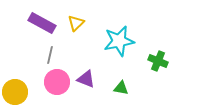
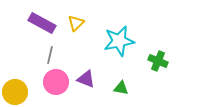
pink circle: moved 1 px left
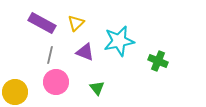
purple triangle: moved 1 px left, 27 px up
green triangle: moved 24 px left; rotated 42 degrees clockwise
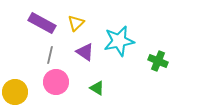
purple triangle: rotated 12 degrees clockwise
green triangle: rotated 21 degrees counterclockwise
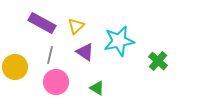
yellow triangle: moved 3 px down
green cross: rotated 18 degrees clockwise
yellow circle: moved 25 px up
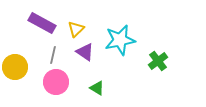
yellow triangle: moved 3 px down
cyan star: moved 1 px right, 1 px up
gray line: moved 3 px right
green cross: rotated 12 degrees clockwise
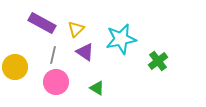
cyan star: moved 1 px right, 1 px up
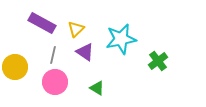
pink circle: moved 1 px left
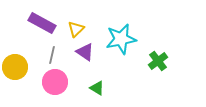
gray line: moved 1 px left
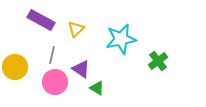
purple rectangle: moved 1 px left, 3 px up
purple triangle: moved 4 px left, 17 px down
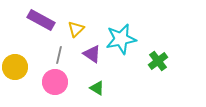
gray line: moved 7 px right
purple triangle: moved 11 px right, 15 px up
